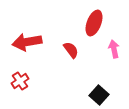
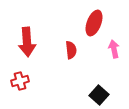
red arrow: rotated 84 degrees counterclockwise
red semicircle: rotated 30 degrees clockwise
red cross: rotated 18 degrees clockwise
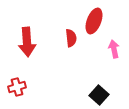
red ellipse: moved 2 px up
red semicircle: moved 12 px up
red cross: moved 3 px left, 6 px down
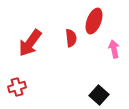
red arrow: moved 3 px right, 1 px down; rotated 40 degrees clockwise
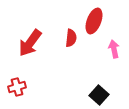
red semicircle: rotated 12 degrees clockwise
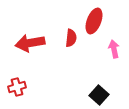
red arrow: rotated 44 degrees clockwise
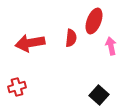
pink arrow: moved 3 px left, 3 px up
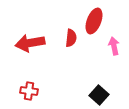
pink arrow: moved 3 px right
red cross: moved 12 px right, 4 px down; rotated 24 degrees clockwise
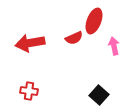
red semicircle: moved 3 px right; rotated 60 degrees clockwise
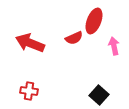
red arrow: rotated 32 degrees clockwise
